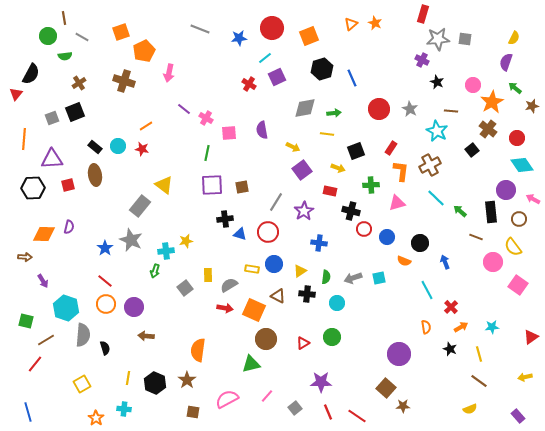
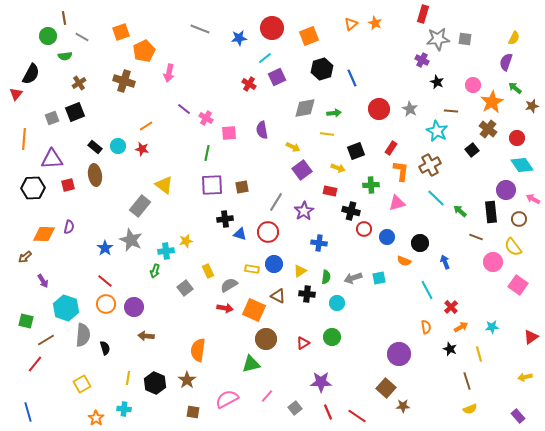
brown arrow at (25, 257): rotated 136 degrees clockwise
yellow rectangle at (208, 275): moved 4 px up; rotated 24 degrees counterclockwise
brown line at (479, 381): moved 12 px left; rotated 36 degrees clockwise
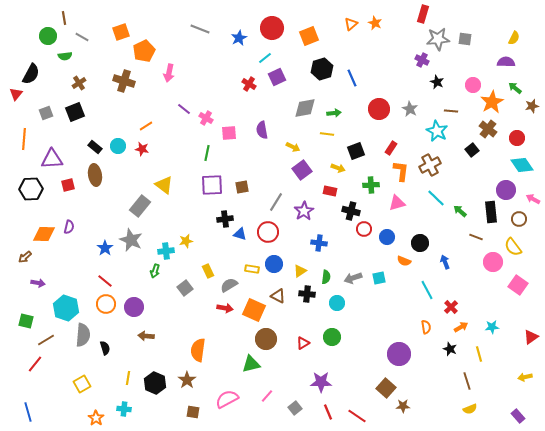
blue star at (239, 38): rotated 21 degrees counterclockwise
purple semicircle at (506, 62): rotated 72 degrees clockwise
gray square at (52, 118): moved 6 px left, 5 px up
black hexagon at (33, 188): moved 2 px left, 1 px down
purple arrow at (43, 281): moved 5 px left, 2 px down; rotated 48 degrees counterclockwise
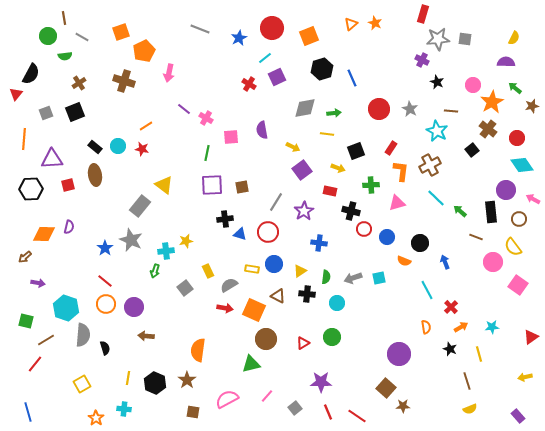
pink square at (229, 133): moved 2 px right, 4 px down
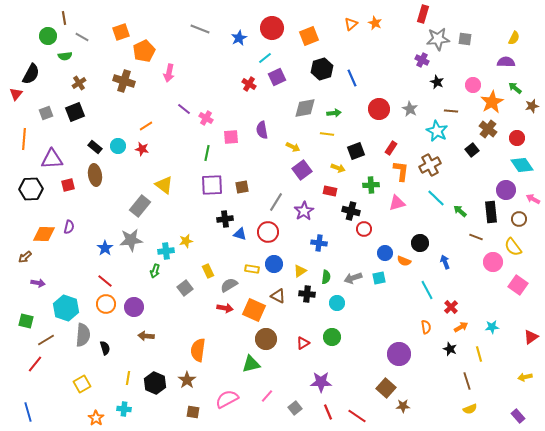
blue circle at (387, 237): moved 2 px left, 16 px down
gray star at (131, 240): rotated 30 degrees counterclockwise
